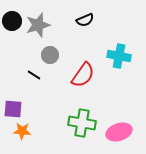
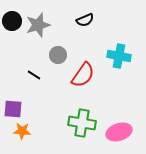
gray circle: moved 8 px right
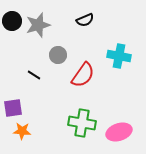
purple square: moved 1 px up; rotated 12 degrees counterclockwise
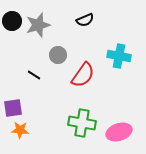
orange star: moved 2 px left, 1 px up
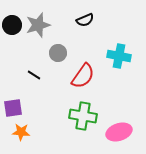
black circle: moved 4 px down
gray circle: moved 2 px up
red semicircle: moved 1 px down
green cross: moved 1 px right, 7 px up
orange star: moved 1 px right, 2 px down
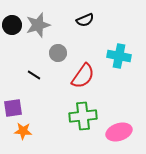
green cross: rotated 16 degrees counterclockwise
orange star: moved 2 px right, 1 px up
